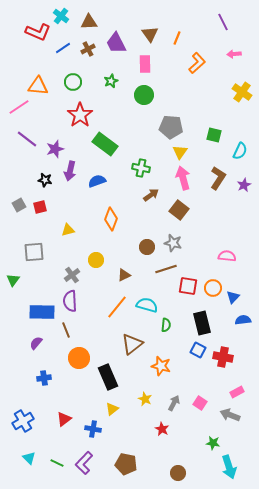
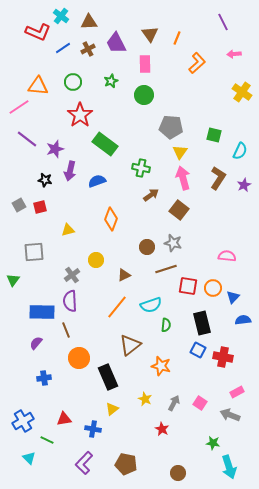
cyan semicircle at (147, 305): moved 4 px right; rotated 145 degrees clockwise
brown triangle at (132, 344): moved 2 px left, 1 px down
red triangle at (64, 419): rotated 28 degrees clockwise
green line at (57, 463): moved 10 px left, 23 px up
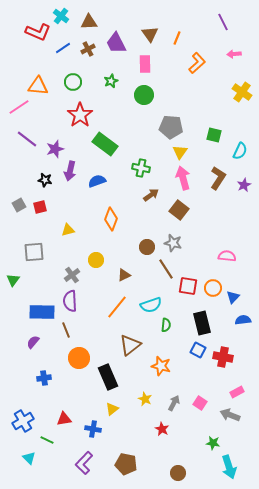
brown line at (166, 269): rotated 75 degrees clockwise
purple semicircle at (36, 343): moved 3 px left, 1 px up
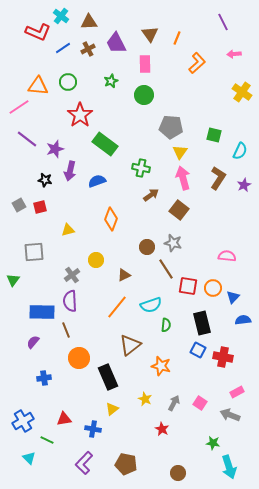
green circle at (73, 82): moved 5 px left
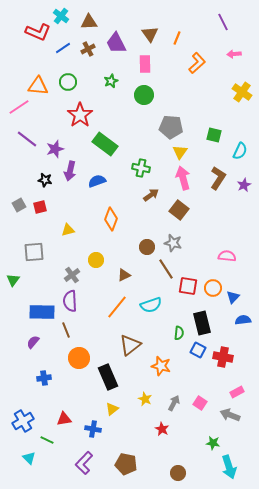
green semicircle at (166, 325): moved 13 px right, 8 px down
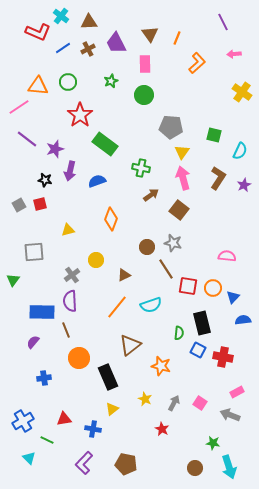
yellow triangle at (180, 152): moved 2 px right
red square at (40, 207): moved 3 px up
brown circle at (178, 473): moved 17 px right, 5 px up
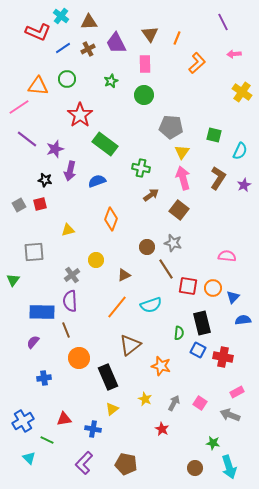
green circle at (68, 82): moved 1 px left, 3 px up
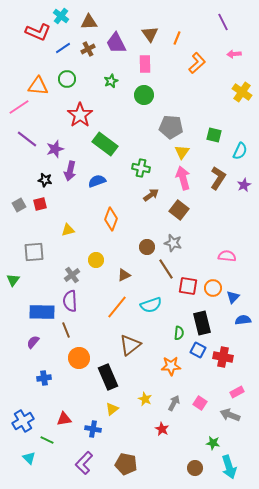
orange star at (161, 366): moved 10 px right; rotated 18 degrees counterclockwise
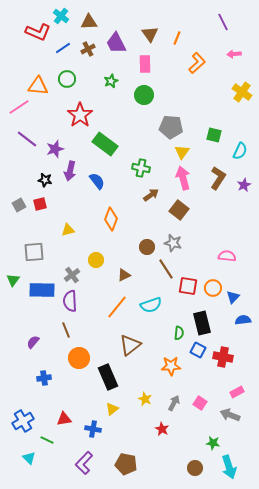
blue semicircle at (97, 181): rotated 72 degrees clockwise
blue rectangle at (42, 312): moved 22 px up
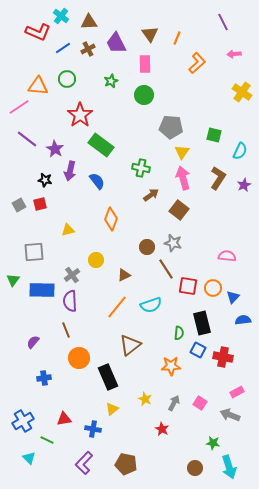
green rectangle at (105, 144): moved 4 px left, 1 px down
purple star at (55, 149): rotated 24 degrees counterclockwise
